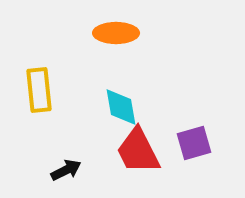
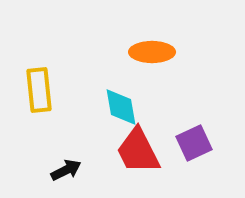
orange ellipse: moved 36 px right, 19 px down
purple square: rotated 9 degrees counterclockwise
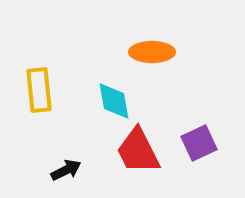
cyan diamond: moved 7 px left, 6 px up
purple square: moved 5 px right
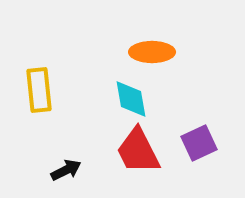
cyan diamond: moved 17 px right, 2 px up
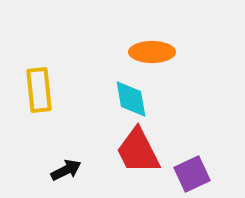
purple square: moved 7 px left, 31 px down
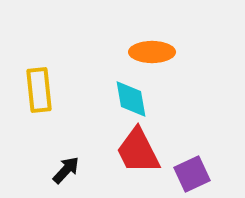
black arrow: rotated 20 degrees counterclockwise
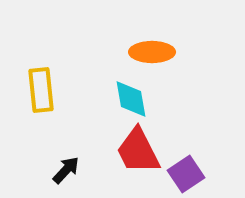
yellow rectangle: moved 2 px right
purple square: moved 6 px left; rotated 9 degrees counterclockwise
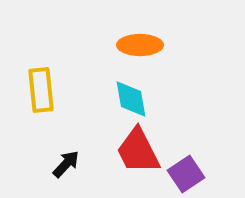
orange ellipse: moved 12 px left, 7 px up
black arrow: moved 6 px up
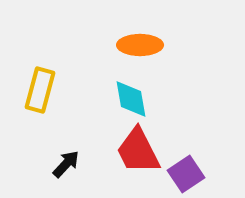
yellow rectangle: moved 1 px left; rotated 21 degrees clockwise
